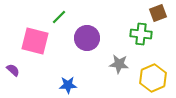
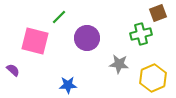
green cross: rotated 20 degrees counterclockwise
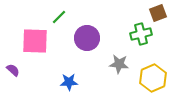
pink square: rotated 12 degrees counterclockwise
blue star: moved 1 px right, 3 px up
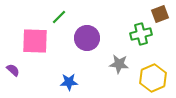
brown square: moved 2 px right, 1 px down
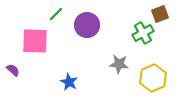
green line: moved 3 px left, 3 px up
green cross: moved 2 px right, 1 px up; rotated 15 degrees counterclockwise
purple circle: moved 13 px up
blue star: rotated 30 degrees clockwise
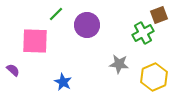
brown square: moved 1 px left, 1 px down
yellow hexagon: moved 1 px right, 1 px up
blue star: moved 6 px left
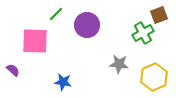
blue star: rotated 18 degrees counterclockwise
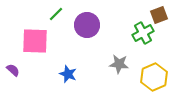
blue star: moved 5 px right, 8 px up; rotated 12 degrees clockwise
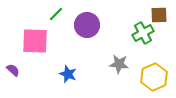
brown square: rotated 18 degrees clockwise
